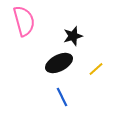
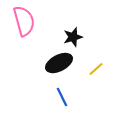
black star: moved 1 px down
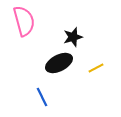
yellow line: moved 1 px up; rotated 14 degrees clockwise
blue line: moved 20 px left
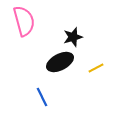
black ellipse: moved 1 px right, 1 px up
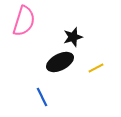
pink semicircle: rotated 32 degrees clockwise
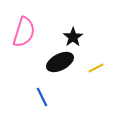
pink semicircle: moved 11 px down
black star: rotated 18 degrees counterclockwise
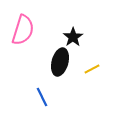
pink semicircle: moved 1 px left, 2 px up
black ellipse: rotated 48 degrees counterclockwise
yellow line: moved 4 px left, 1 px down
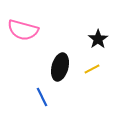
pink semicircle: rotated 88 degrees clockwise
black star: moved 25 px right, 2 px down
black ellipse: moved 5 px down
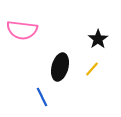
pink semicircle: moved 1 px left; rotated 8 degrees counterclockwise
yellow line: rotated 21 degrees counterclockwise
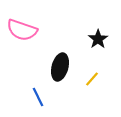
pink semicircle: rotated 12 degrees clockwise
yellow line: moved 10 px down
blue line: moved 4 px left
